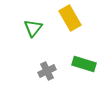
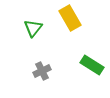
green rectangle: moved 8 px right, 1 px down; rotated 15 degrees clockwise
gray cross: moved 5 px left
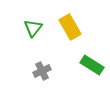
yellow rectangle: moved 9 px down
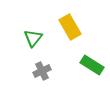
green triangle: moved 10 px down
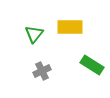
yellow rectangle: rotated 60 degrees counterclockwise
green triangle: moved 1 px right, 4 px up
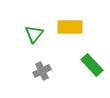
green rectangle: rotated 15 degrees clockwise
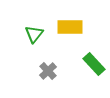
green rectangle: moved 2 px right, 1 px up
gray cross: moved 6 px right; rotated 18 degrees counterclockwise
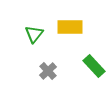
green rectangle: moved 2 px down
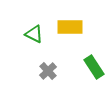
green triangle: rotated 42 degrees counterclockwise
green rectangle: moved 1 px down; rotated 10 degrees clockwise
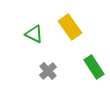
yellow rectangle: rotated 55 degrees clockwise
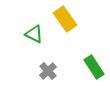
yellow rectangle: moved 5 px left, 8 px up
